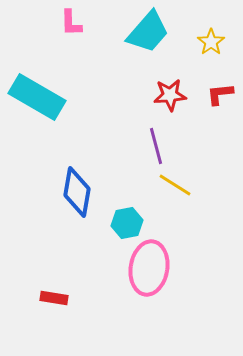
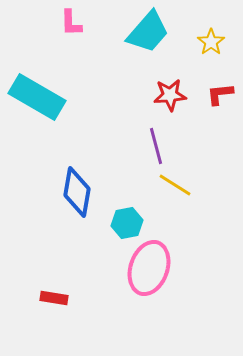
pink ellipse: rotated 10 degrees clockwise
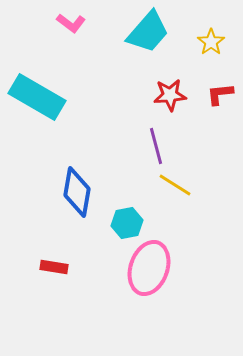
pink L-shape: rotated 52 degrees counterclockwise
red rectangle: moved 31 px up
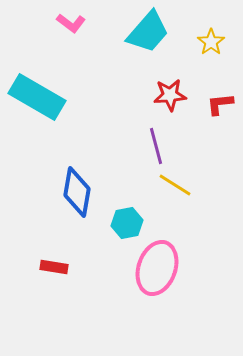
red L-shape: moved 10 px down
pink ellipse: moved 8 px right
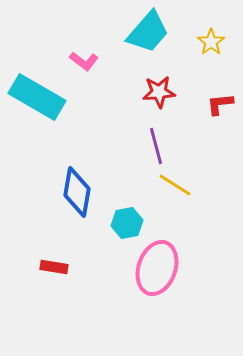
pink L-shape: moved 13 px right, 38 px down
red star: moved 11 px left, 3 px up
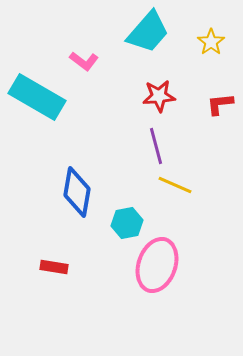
red star: moved 4 px down
yellow line: rotated 8 degrees counterclockwise
pink ellipse: moved 3 px up
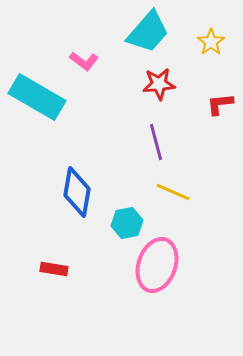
red star: moved 12 px up
purple line: moved 4 px up
yellow line: moved 2 px left, 7 px down
red rectangle: moved 2 px down
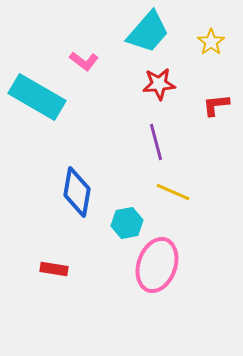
red L-shape: moved 4 px left, 1 px down
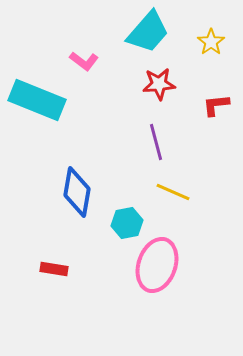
cyan rectangle: moved 3 px down; rotated 8 degrees counterclockwise
